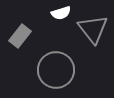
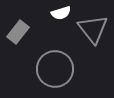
gray rectangle: moved 2 px left, 4 px up
gray circle: moved 1 px left, 1 px up
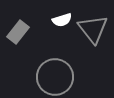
white semicircle: moved 1 px right, 7 px down
gray circle: moved 8 px down
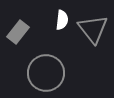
white semicircle: rotated 66 degrees counterclockwise
gray circle: moved 9 px left, 4 px up
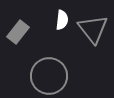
gray circle: moved 3 px right, 3 px down
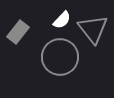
white semicircle: rotated 36 degrees clockwise
gray circle: moved 11 px right, 19 px up
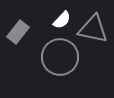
gray triangle: rotated 40 degrees counterclockwise
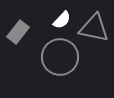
gray triangle: moved 1 px right, 1 px up
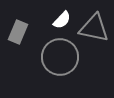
gray rectangle: rotated 15 degrees counterclockwise
